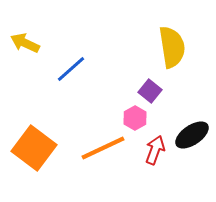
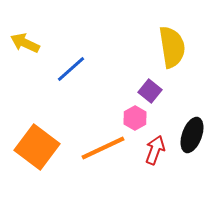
black ellipse: rotated 36 degrees counterclockwise
orange square: moved 3 px right, 1 px up
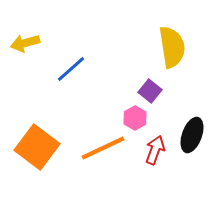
yellow arrow: rotated 40 degrees counterclockwise
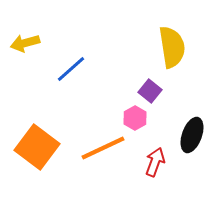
red arrow: moved 12 px down
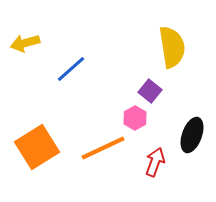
orange square: rotated 21 degrees clockwise
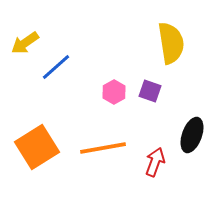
yellow arrow: rotated 20 degrees counterclockwise
yellow semicircle: moved 1 px left, 4 px up
blue line: moved 15 px left, 2 px up
purple square: rotated 20 degrees counterclockwise
pink hexagon: moved 21 px left, 26 px up
orange line: rotated 15 degrees clockwise
